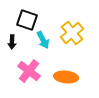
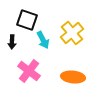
orange ellipse: moved 7 px right
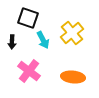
black square: moved 1 px right, 2 px up
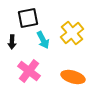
black square: rotated 30 degrees counterclockwise
orange ellipse: rotated 10 degrees clockwise
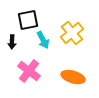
black square: moved 2 px down
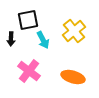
yellow cross: moved 2 px right, 2 px up
black arrow: moved 1 px left, 3 px up
